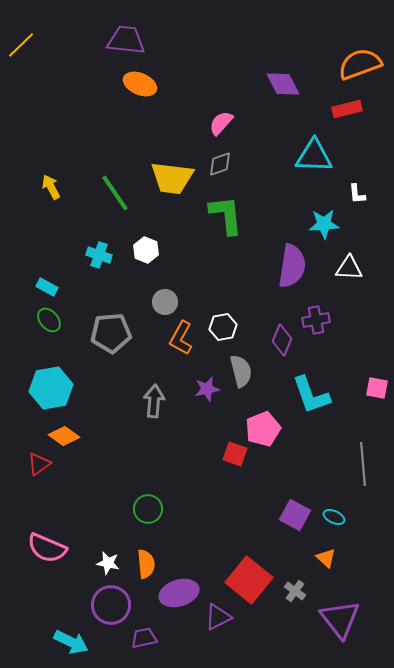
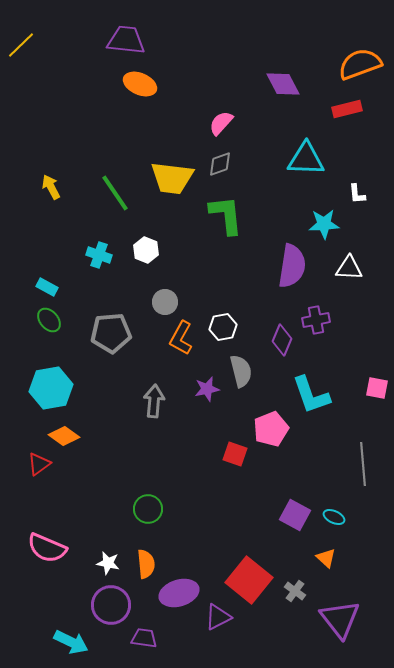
cyan triangle at (314, 156): moved 8 px left, 3 px down
pink pentagon at (263, 429): moved 8 px right
purple trapezoid at (144, 638): rotated 20 degrees clockwise
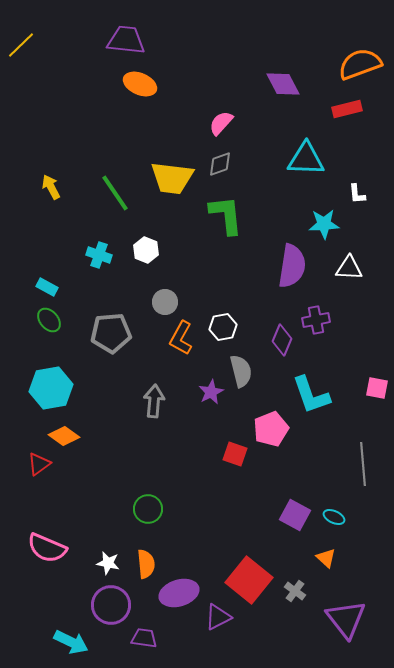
purple star at (207, 389): moved 4 px right, 3 px down; rotated 15 degrees counterclockwise
purple triangle at (340, 619): moved 6 px right
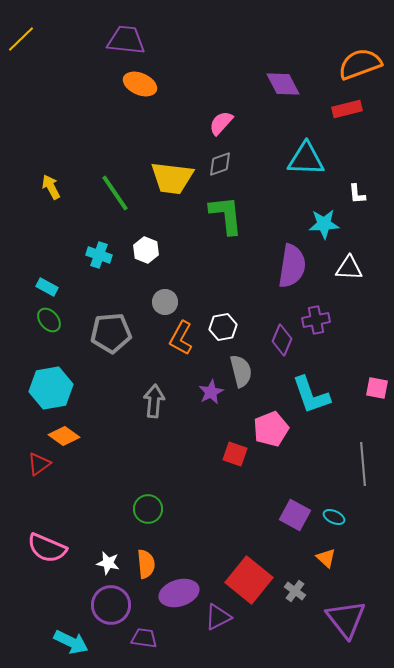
yellow line at (21, 45): moved 6 px up
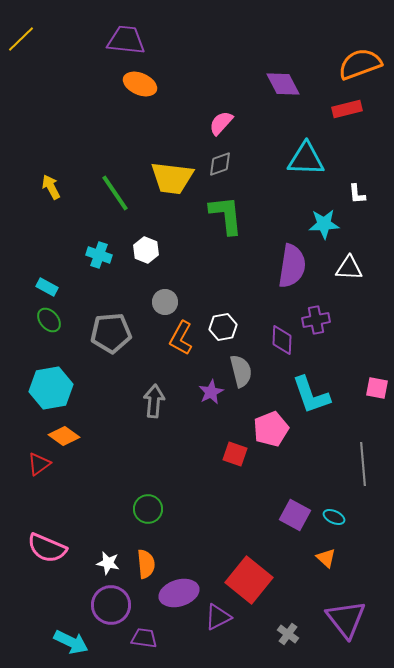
purple diamond at (282, 340): rotated 20 degrees counterclockwise
gray cross at (295, 591): moved 7 px left, 43 px down
